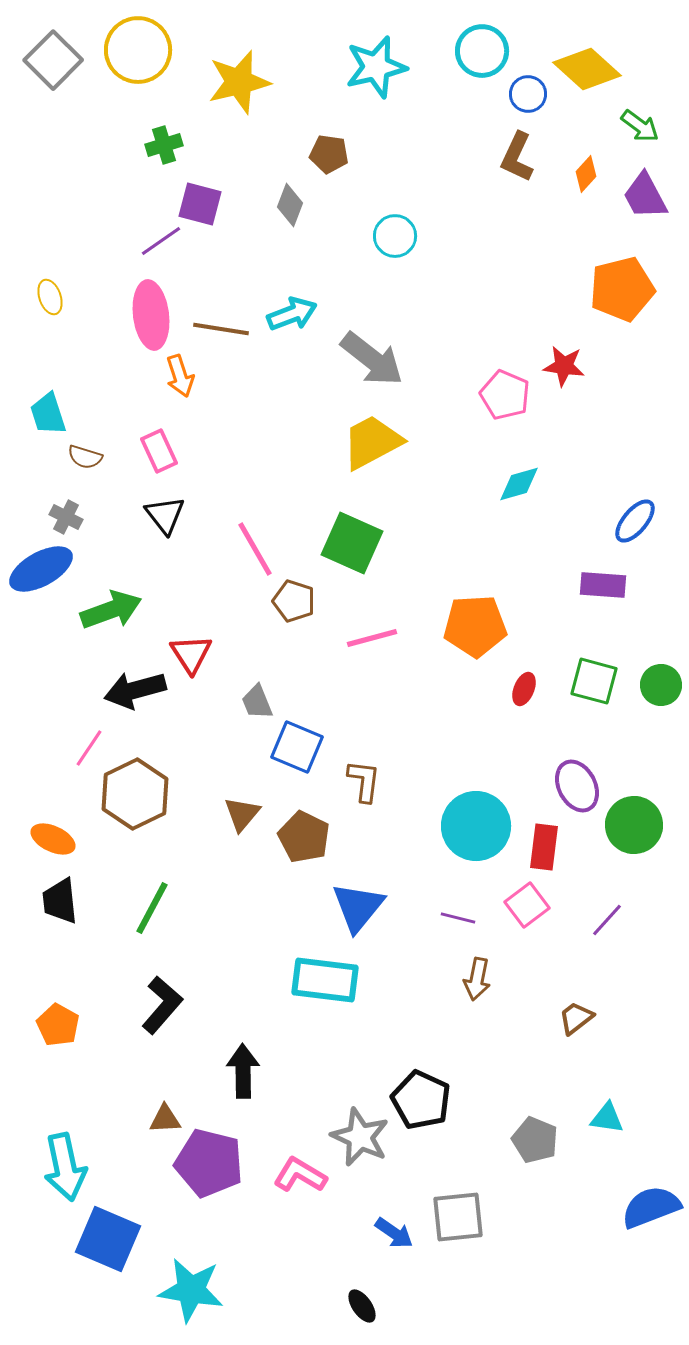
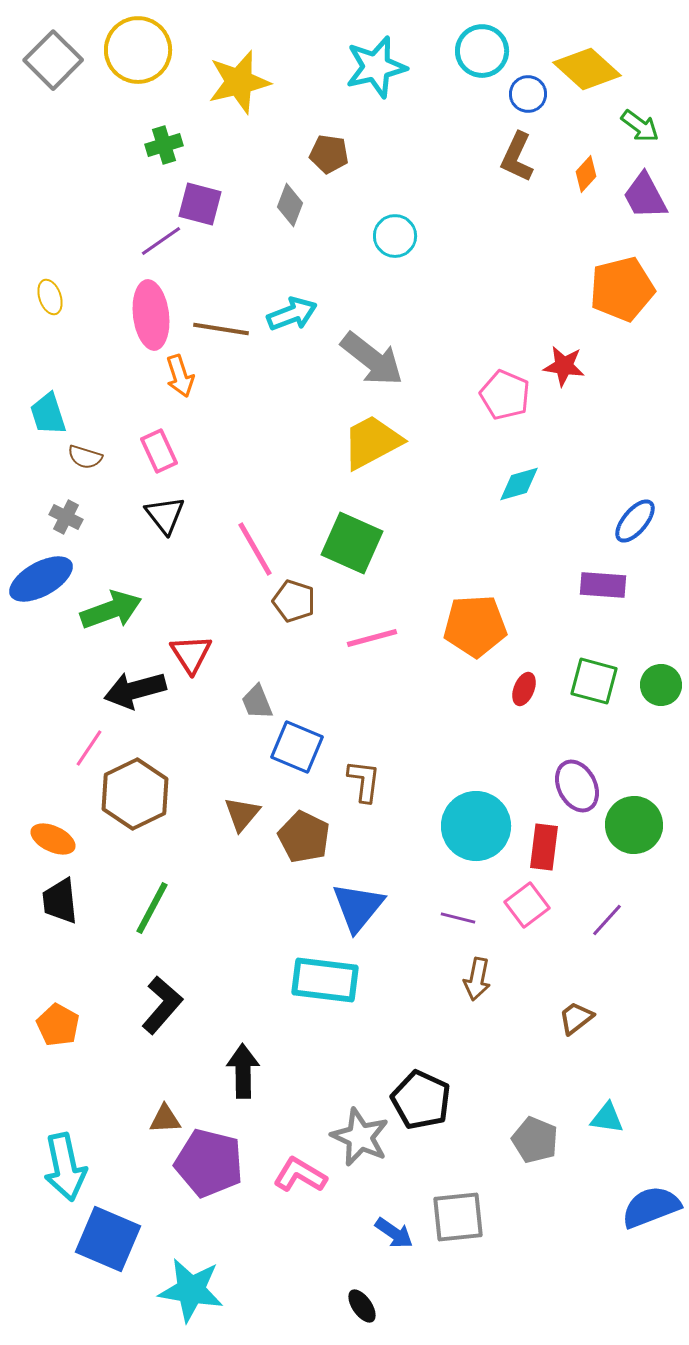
blue ellipse at (41, 569): moved 10 px down
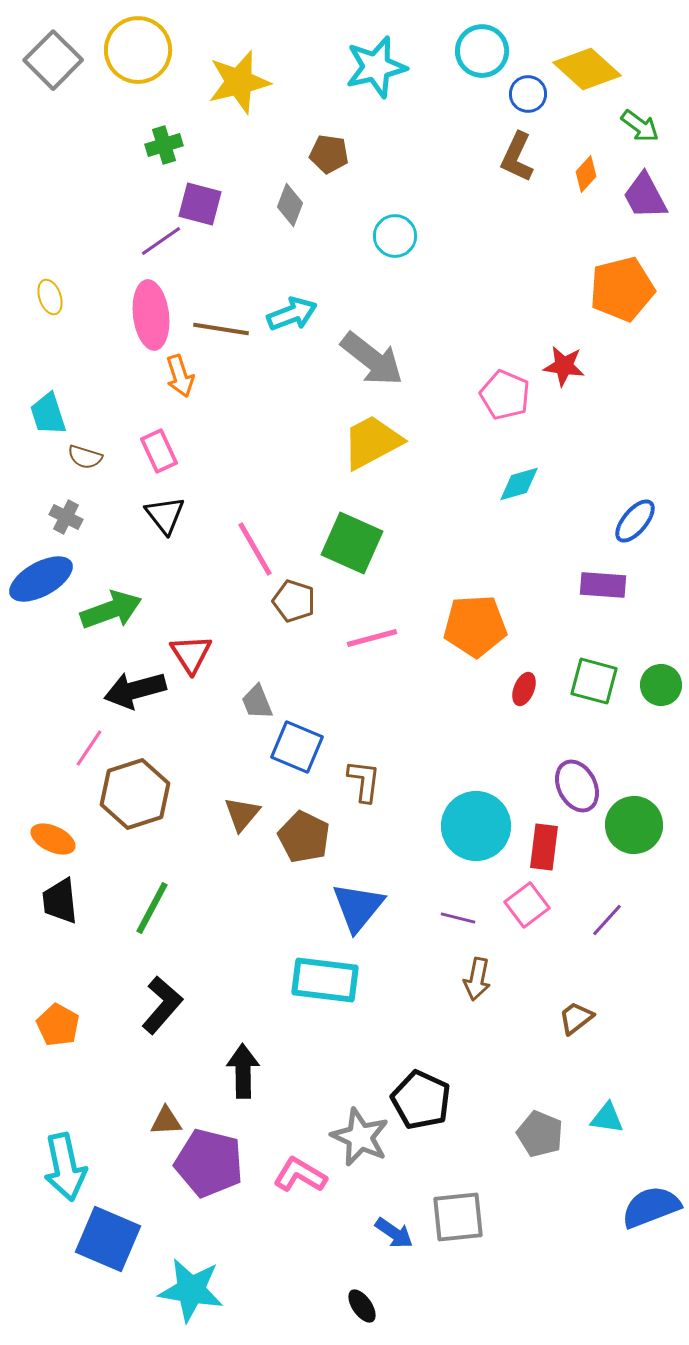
brown hexagon at (135, 794): rotated 8 degrees clockwise
brown triangle at (165, 1119): moved 1 px right, 2 px down
gray pentagon at (535, 1140): moved 5 px right, 6 px up
